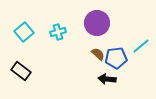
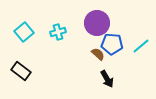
blue pentagon: moved 4 px left, 14 px up; rotated 10 degrees clockwise
black arrow: rotated 126 degrees counterclockwise
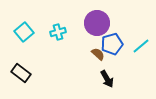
blue pentagon: rotated 20 degrees counterclockwise
black rectangle: moved 2 px down
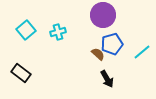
purple circle: moved 6 px right, 8 px up
cyan square: moved 2 px right, 2 px up
cyan line: moved 1 px right, 6 px down
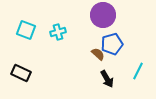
cyan square: rotated 30 degrees counterclockwise
cyan line: moved 4 px left, 19 px down; rotated 24 degrees counterclockwise
black rectangle: rotated 12 degrees counterclockwise
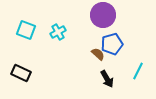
cyan cross: rotated 14 degrees counterclockwise
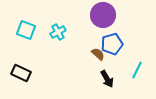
cyan line: moved 1 px left, 1 px up
